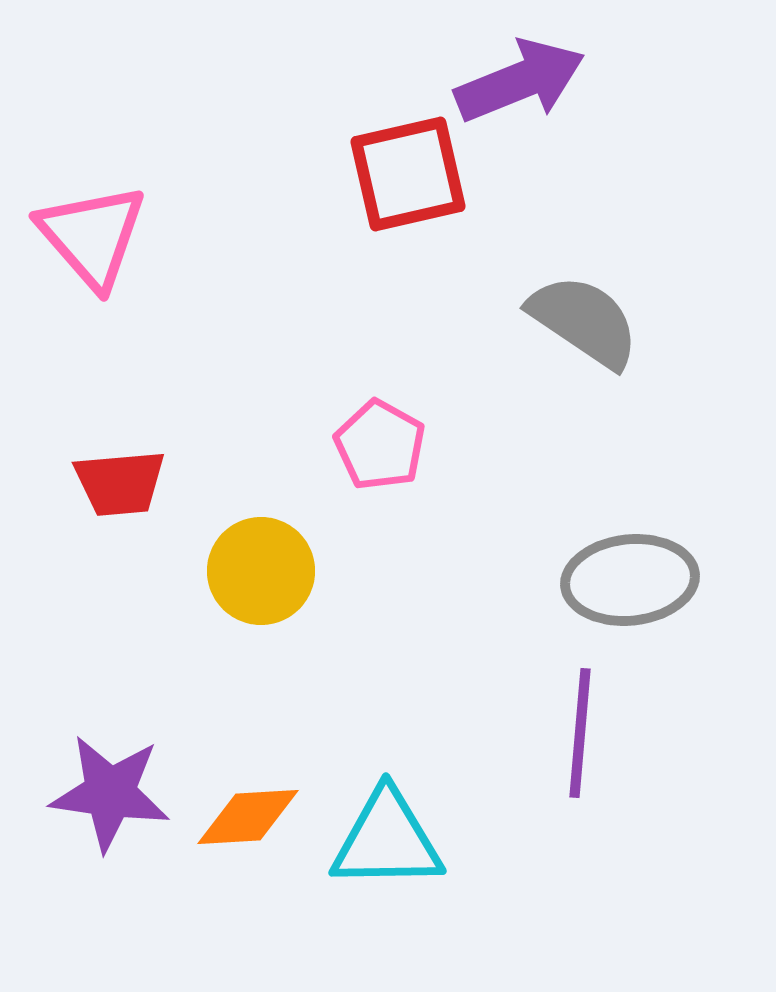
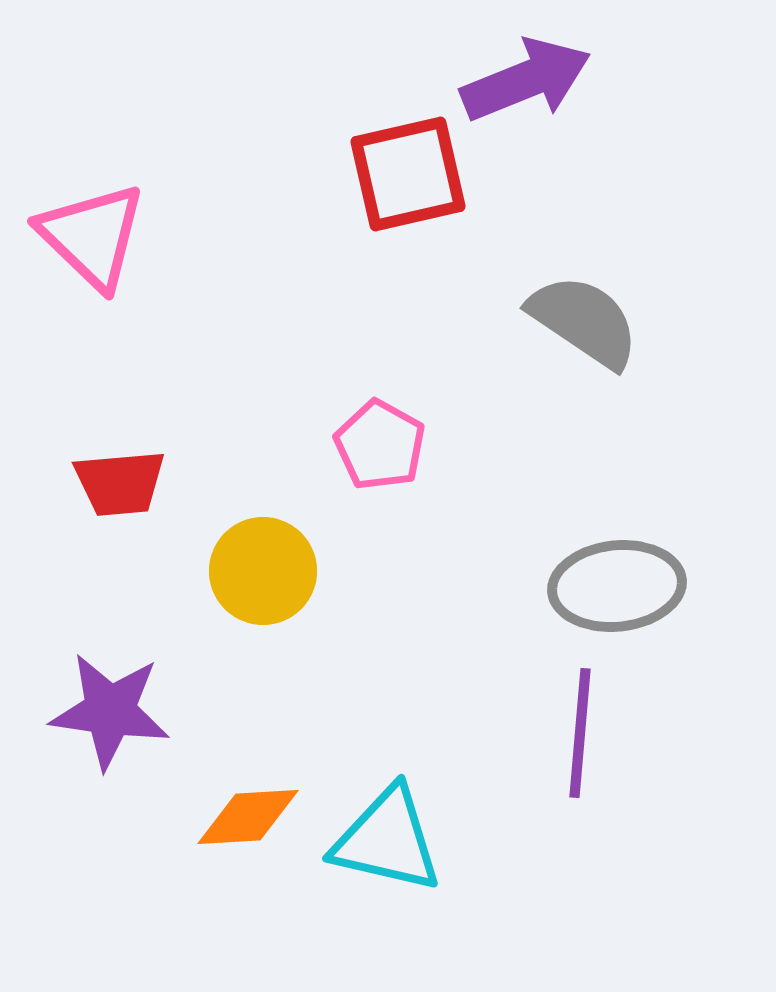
purple arrow: moved 6 px right, 1 px up
pink triangle: rotated 5 degrees counterclockwise
yellow circle: moved 2 px right
gray ellipse: moved 13 px left, 6 px down
purple star: moved 82 px up
cyan triangle: rotated 14 degrees clockwise
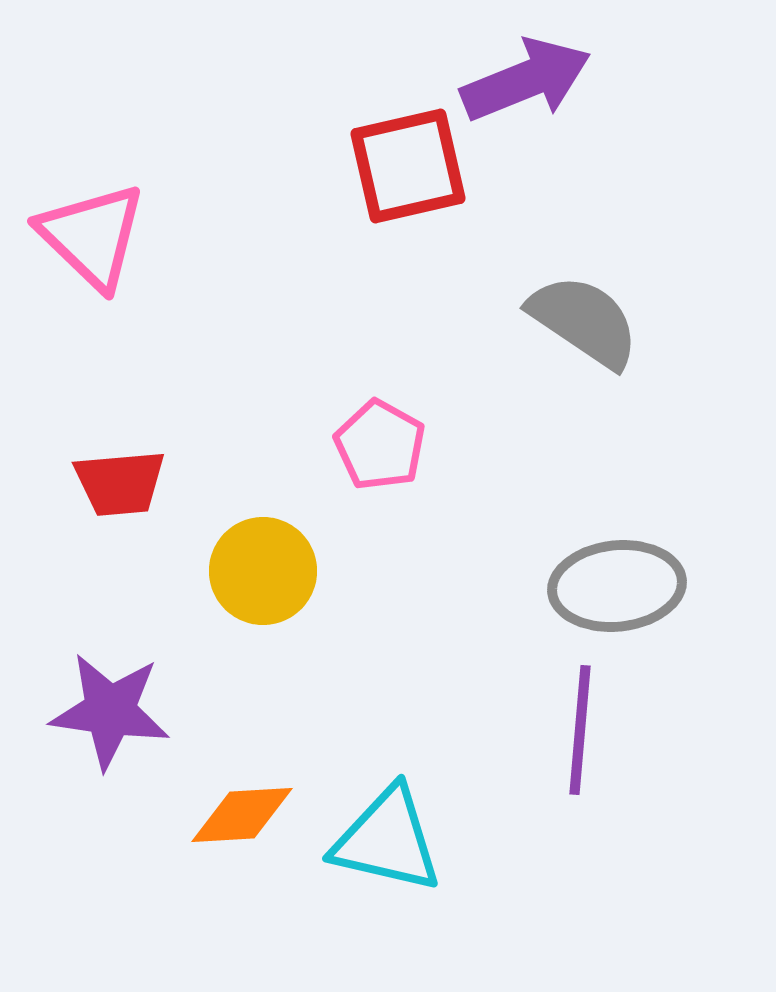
red square: moved 8 px up
purple line: moved 3 px up
orange diamond: moved 6 px left, 2 px up
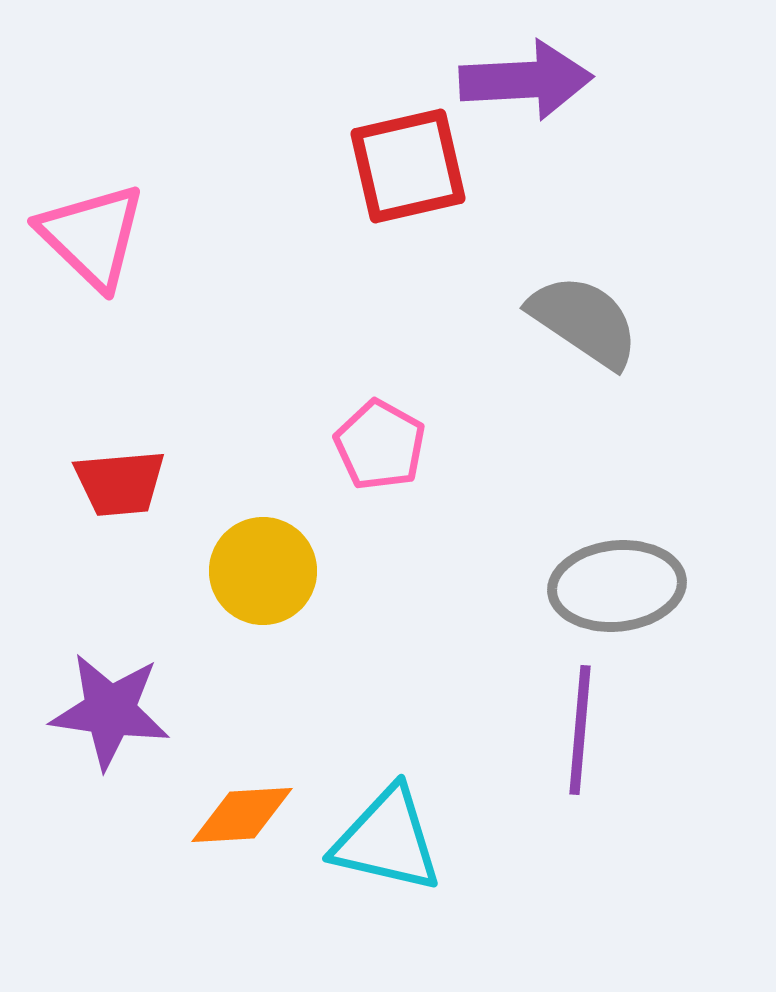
purple arrow: rotated 19 degrees clockwise
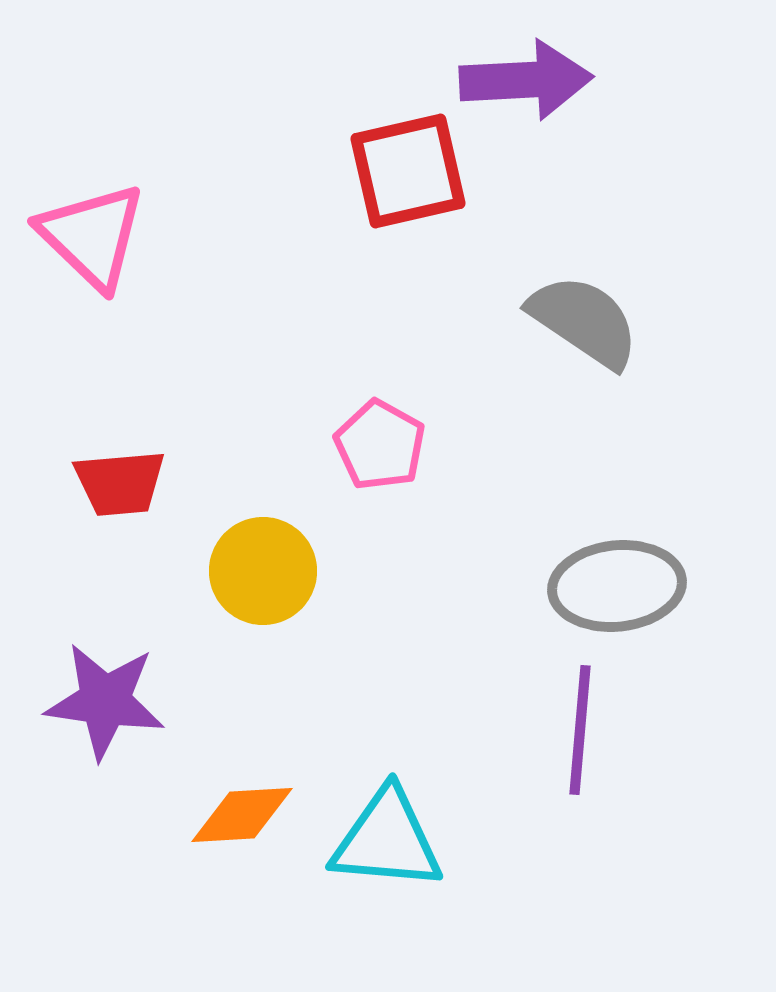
red square: moved 5 px down
purple star: moved 5 px left, 10 px up
cyan triangle: rotated 8 degrees counterclockwise
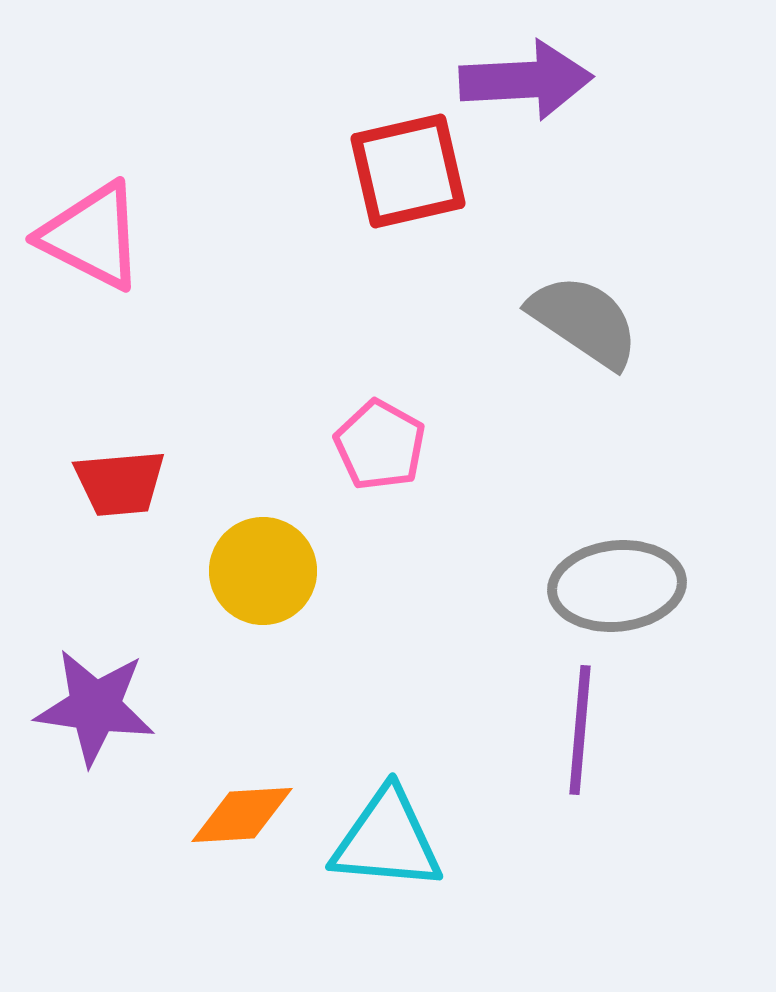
pink triangle: rotated 17 degrees counterclockwise
purple star: moved 10 px left, 6 px down
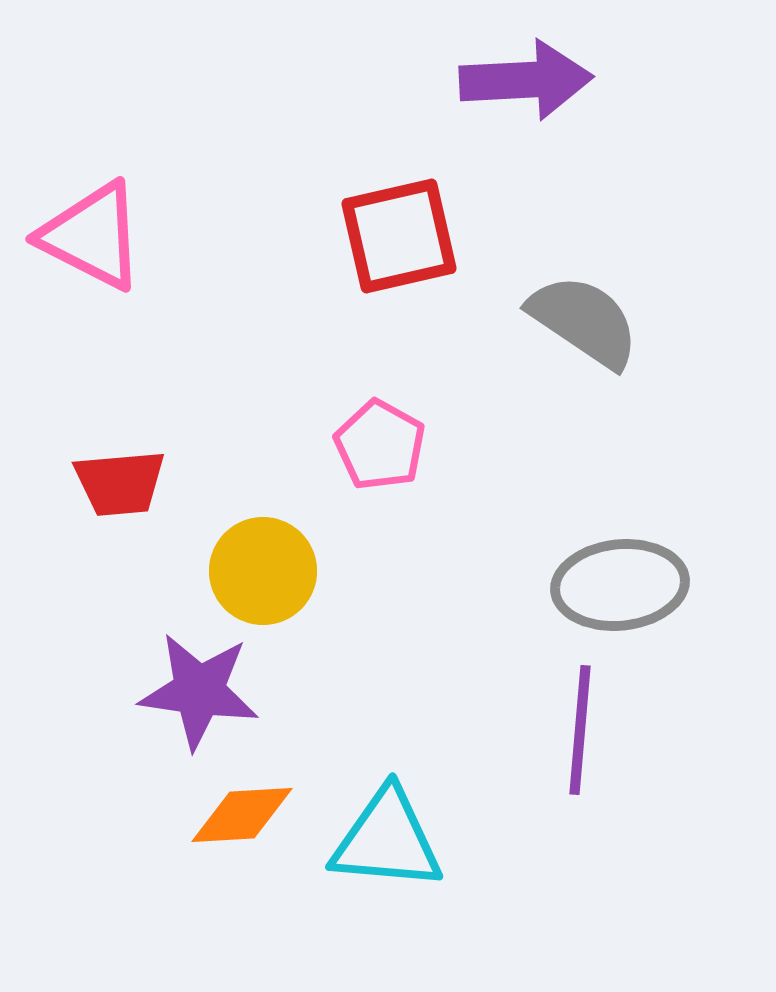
red square: moved 9 px left, 65 px down
gray ellipse: moved 3 px right, 1 px up
purple star: moved 104 px right, 16 px up
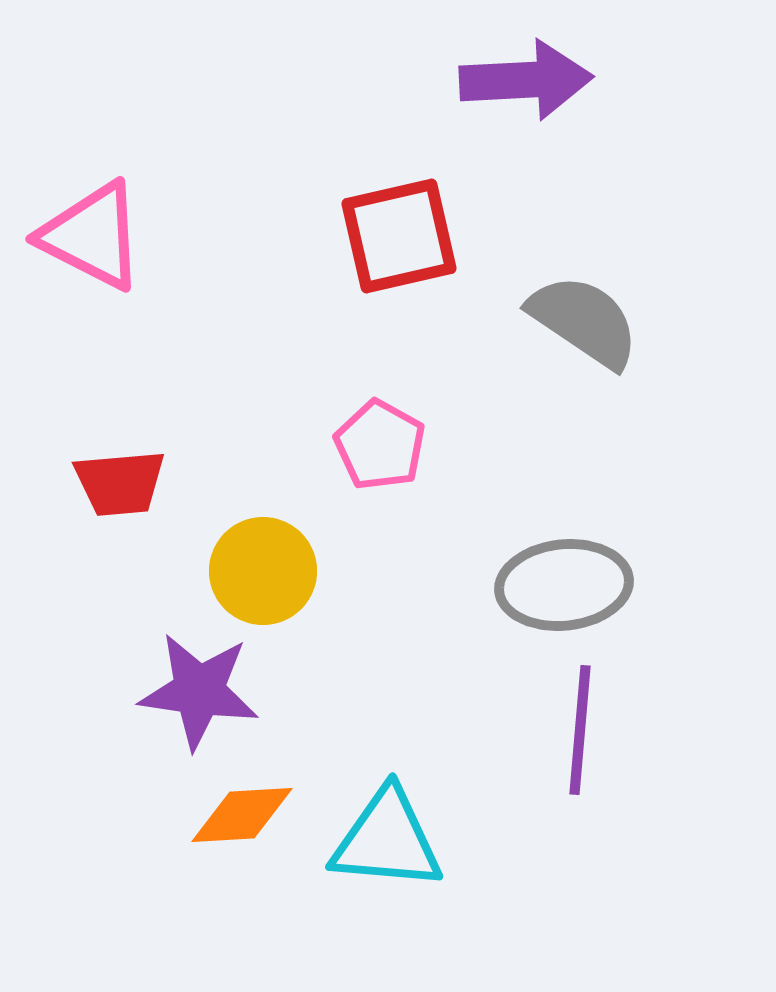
gray ellipse: moved 56 px left
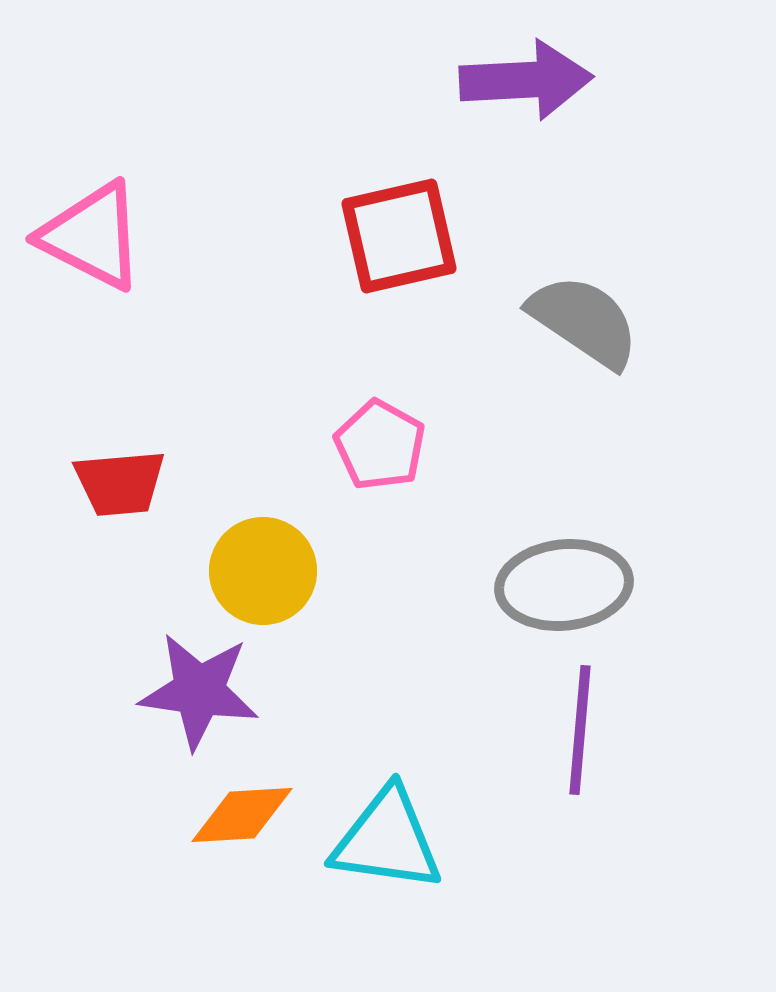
cyan triangle: rotated 3 degrees clockwise
